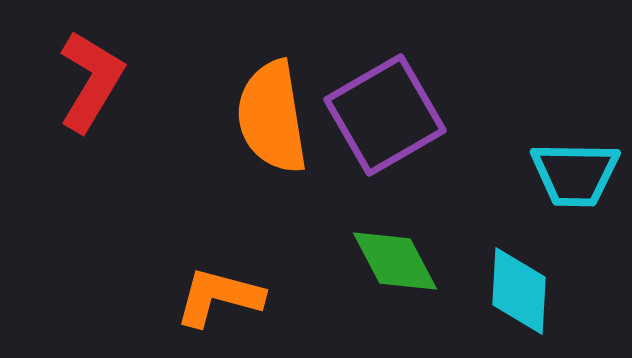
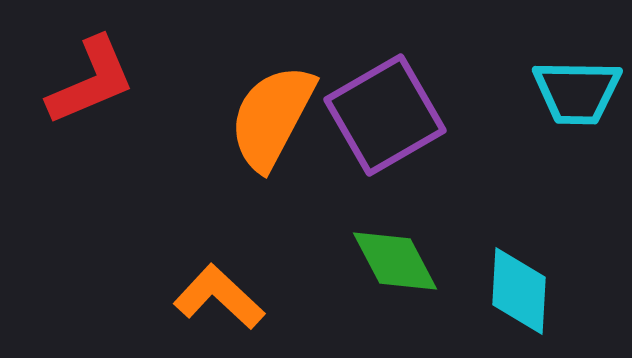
red L-shape: rotated 36 degrees clockwise
orange semicircle: rotated 37 degrees clockwise
cyan trapezoid: moved 2 px right, 82 px up
orange L-shape: rotated 28 degrees clockwise
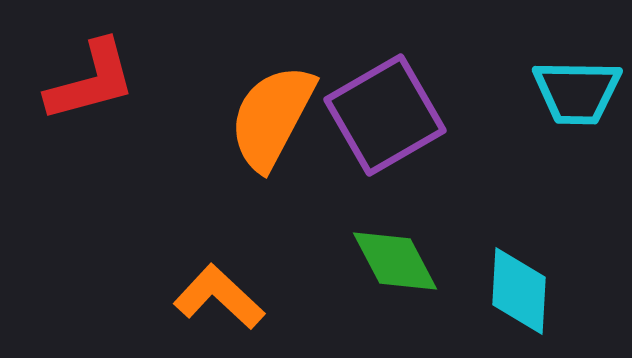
red L-shape: rotated 8 degrees clockwise
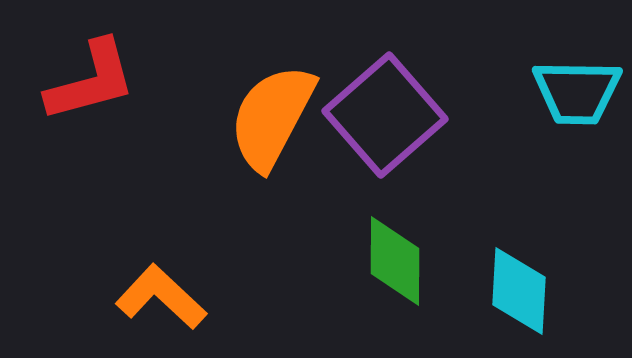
purple square: rotated 11 degrees counterclockwise
green diamond: rotated 28 degrees clockwise
orange L-shape: moved 58 px left
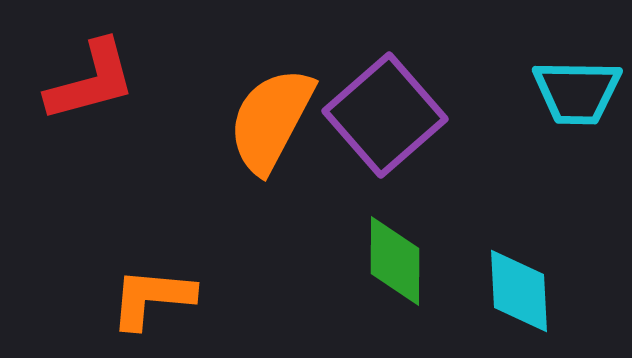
orange semicircle: moved 1 px left, 3 px down
cyan diamond: rotated 6 degrees counterclockwise
orange L-shape: moved 9 px left, 1 px down; rotated 38 degrees counterclockwise
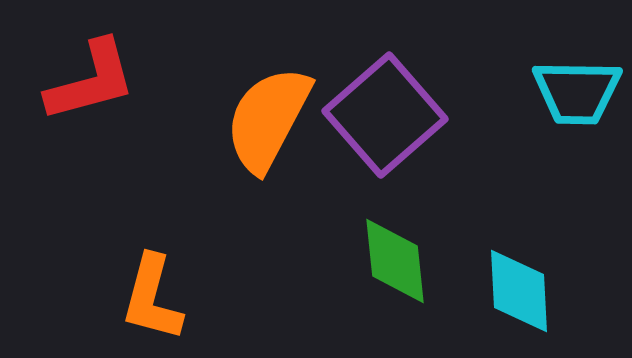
orange semicircle: moved 3 px left, 1 px up
green diamond: rotated 6 degrees counterclockwise
orange L-shape: rotated 80 degrees counterclockwise
